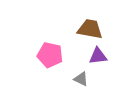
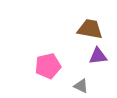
pink pentagon: moved 2 px left, 11 px down; rotated 25 degrees counterclockwise
gray triangle: moved 7 px down
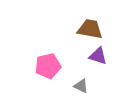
purple triangle: rotated 24 degrees clockwise
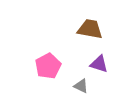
purple triangle: moved 1 px right, 8 px down
pink pentagon: rotated 15 degrees counterclockwise
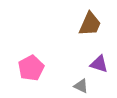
brown trapezoid: moved 5 px up; rotated 104 degrees clockwise
pink pentagon: moved 17 px left, 2 px down
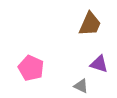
pink pentagon: rotated 20 degrees counterclockwise
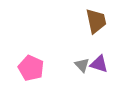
brown trapezoid: moved 6 px right, 3 px up; rotated 36 degrees counterclockwise
gray triangle: moved 1 px right, 21 px up; rotated 21 degrees clockwise
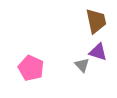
purple triangle: moved 1 px left, 12 px up
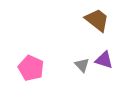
brown trapezoid: moved 1 px right, 1 px up; rotated 40 degrees counterclockwise
purple triangle: moved 6 px right, 8 px down
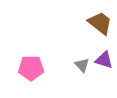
brown trapezoid: moved 3 px right, 3 px down
pink pentagon: rotated 25 degrees counterclockwise
